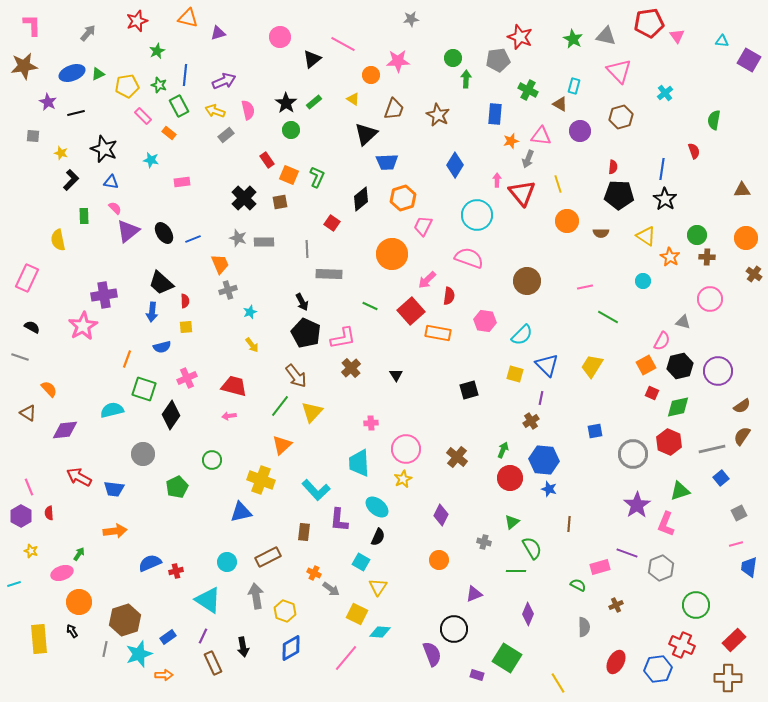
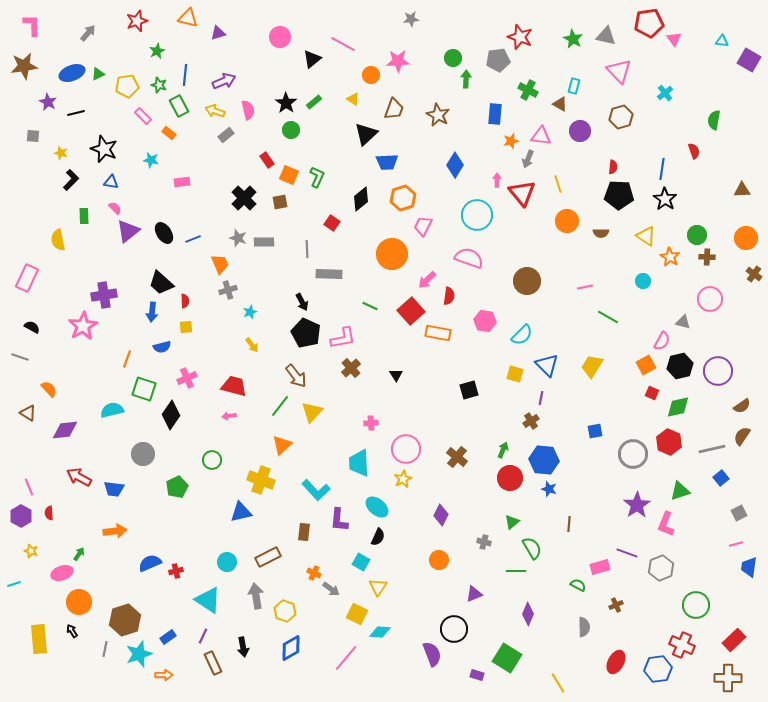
pink triangle at (677, 36): moved 3 px left, 3 px down
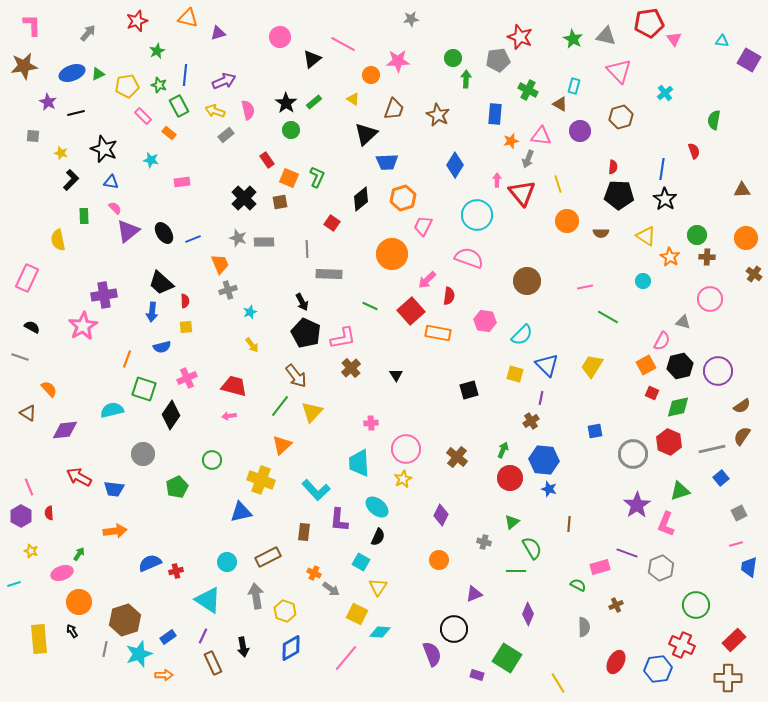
orange square at (289, 175): moved 3 px down
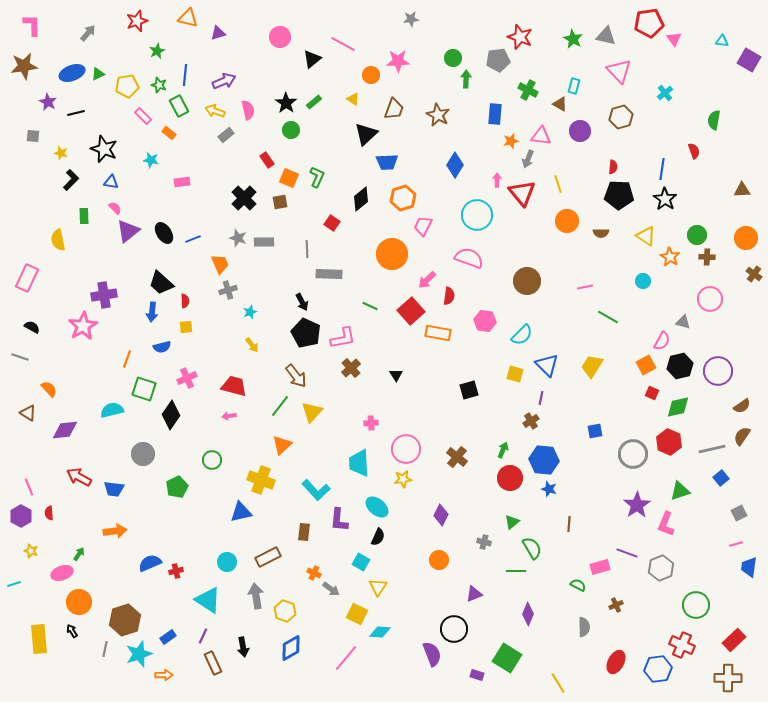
yellow star at (403, 479): rotated 18 degrees clockwise
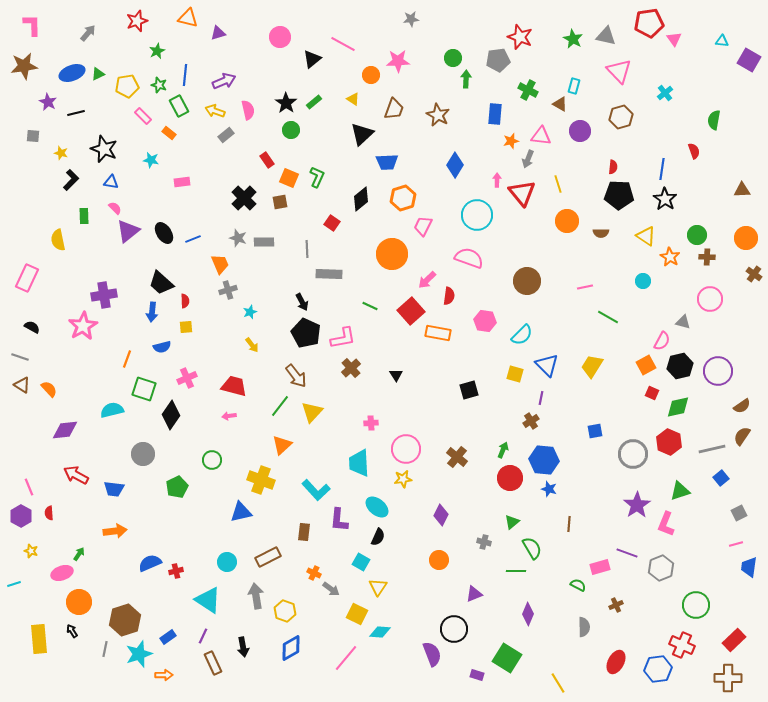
black triangle at (366, 134): moved 4 px left
brown triangle at (28, 413): moved 6 px left, 28 px up
red arrow at (79, 477): moved 3 px left, 2 px up
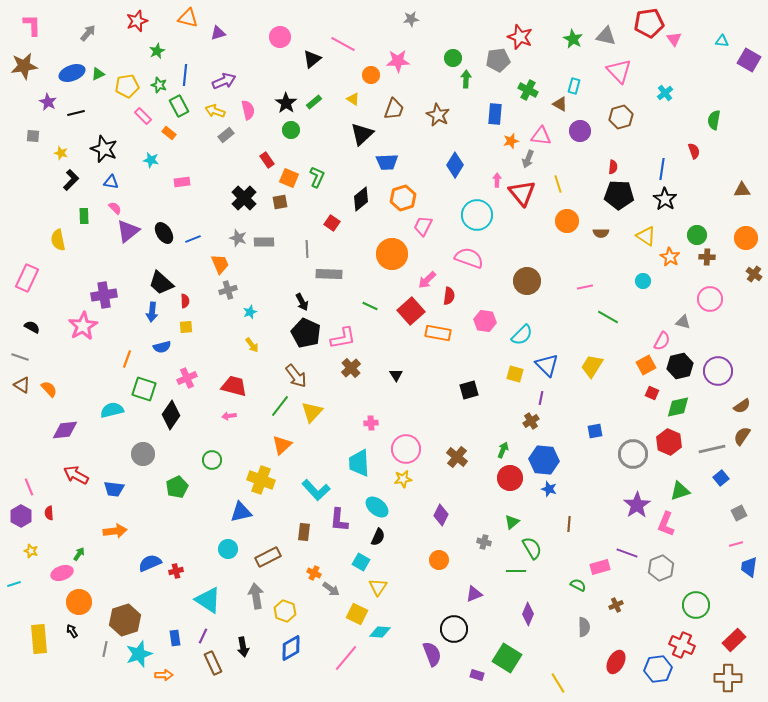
cyan circle at (227, 562): moved 1 px right, 13 px up
blue rectangle at (168, 637): moved 7 px right, 1 px down; rotated 63 degrees counterclockwise
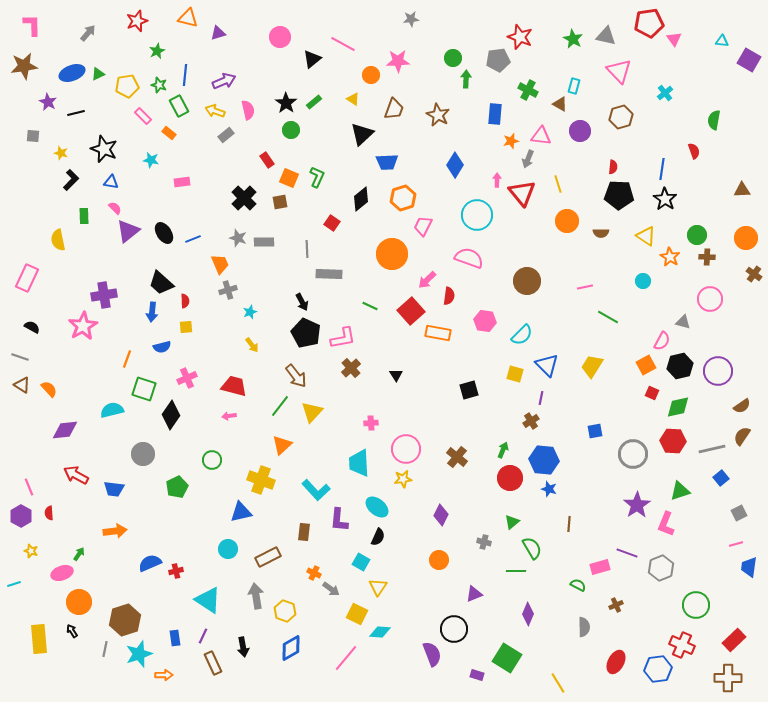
red hexagon at (669, 442): moved 4 px right, 1 px up; rotated 20 degrees counterclockwise
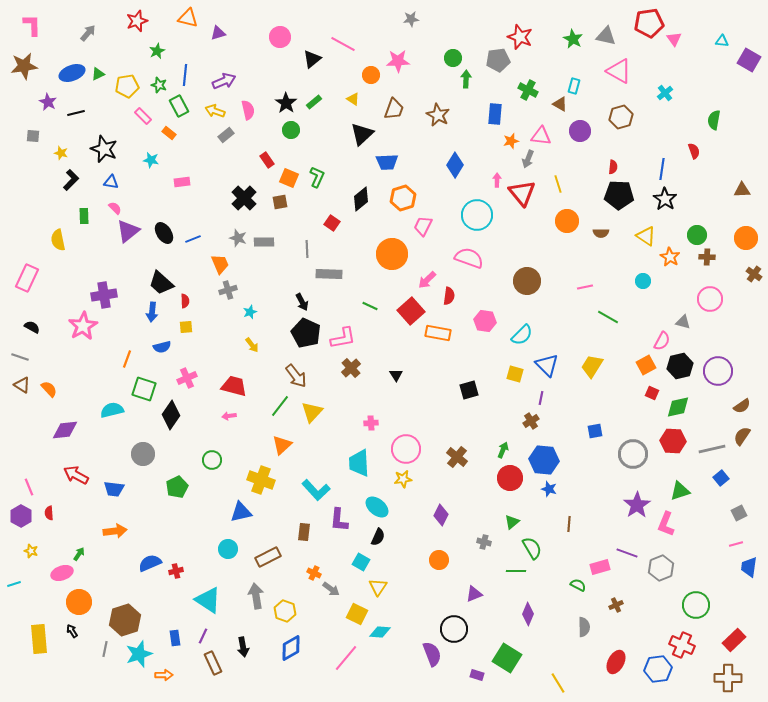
pink triangle at (619, 71): rotated 16 degrees counterclockwise
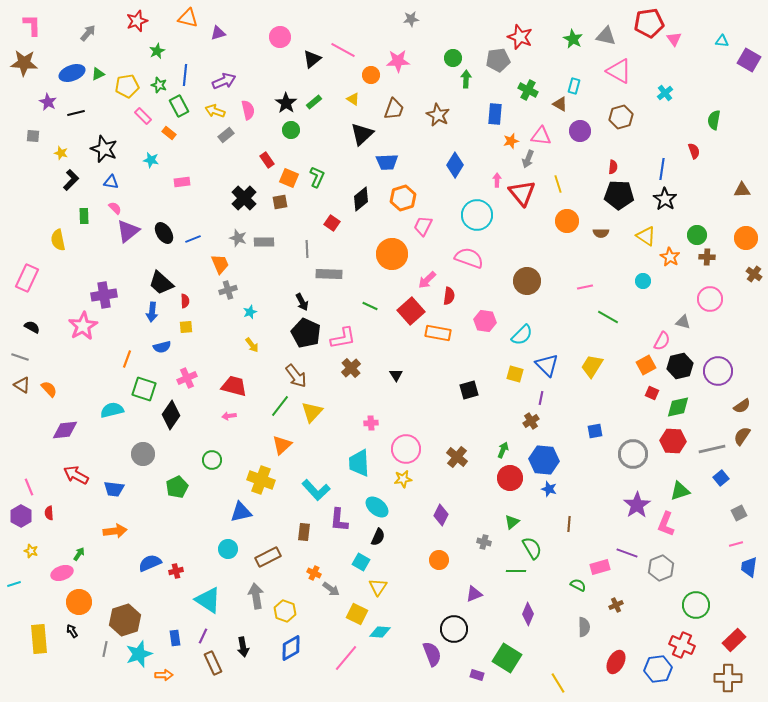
pink line at (343, 44): moved 6 px down
brown star at (24, 66): moved 3 px up; rotated 12 degrees clockwise
